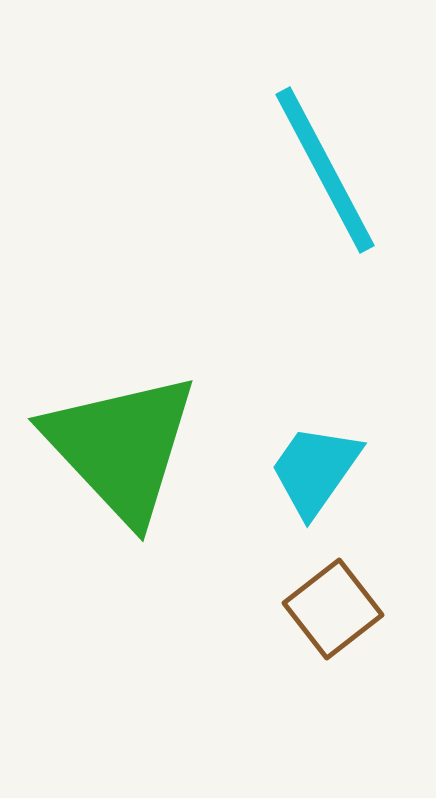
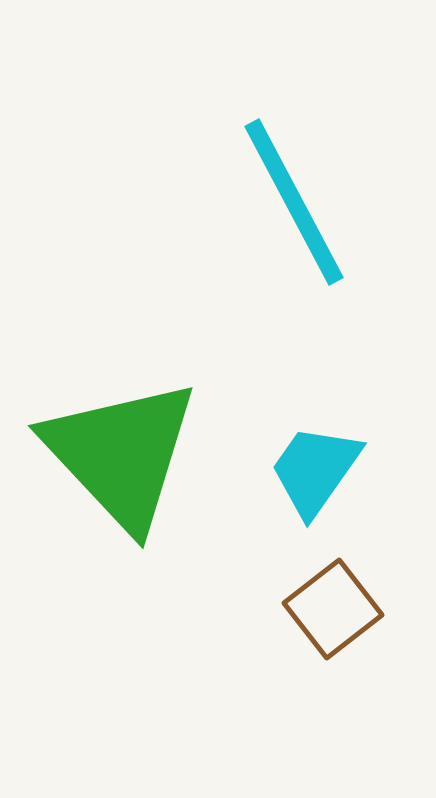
cyan line: moved 31 px left, 32 px down
green triangle: moved 7 px down
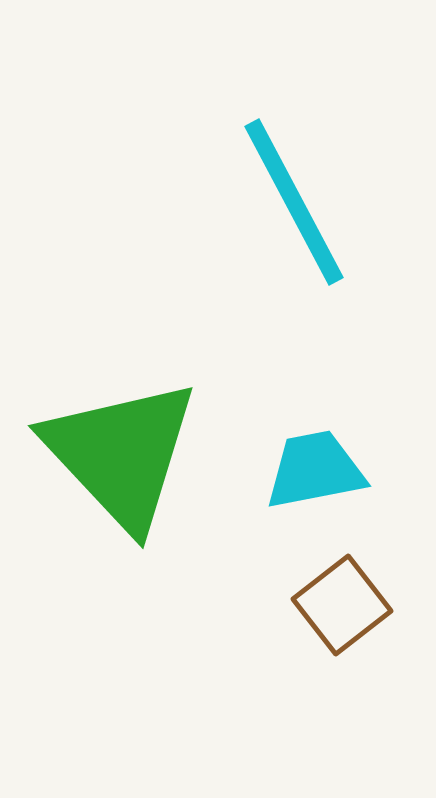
cyan trapezoid: rotated 44 degrees clockwise
brown square: moved 9 px right, 4 px up
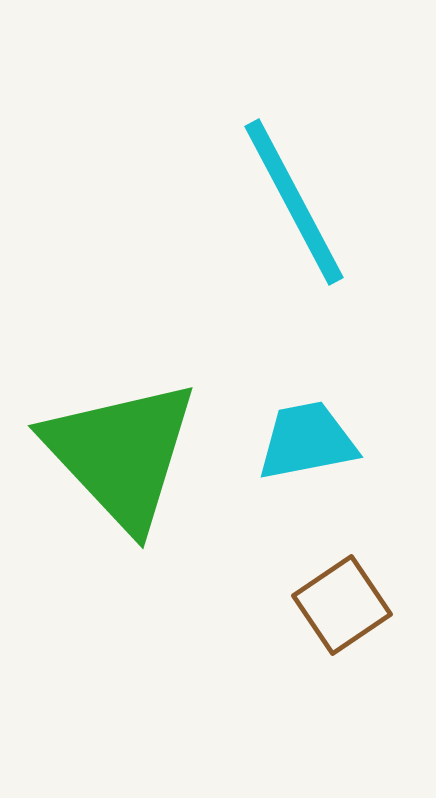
cyan trapezoid: moved 8 px left, 29 px up
brown square: rotated 4 degrees clockwise
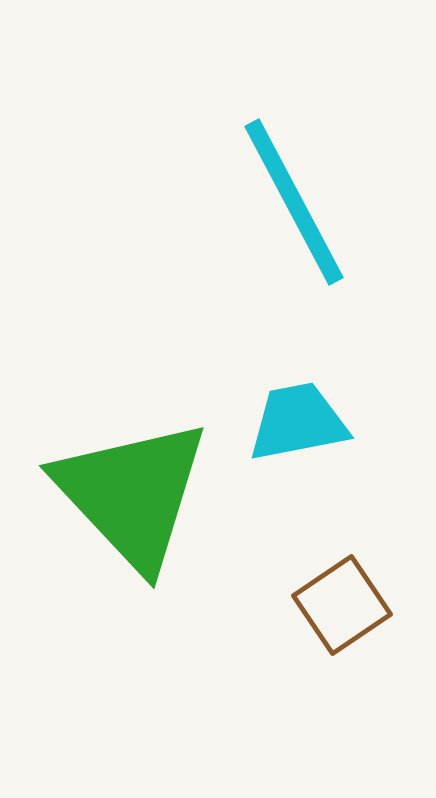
cyan trapezoid: moved 9 px left, 19 px up
green triangle: moved 11 px right, 40 px down
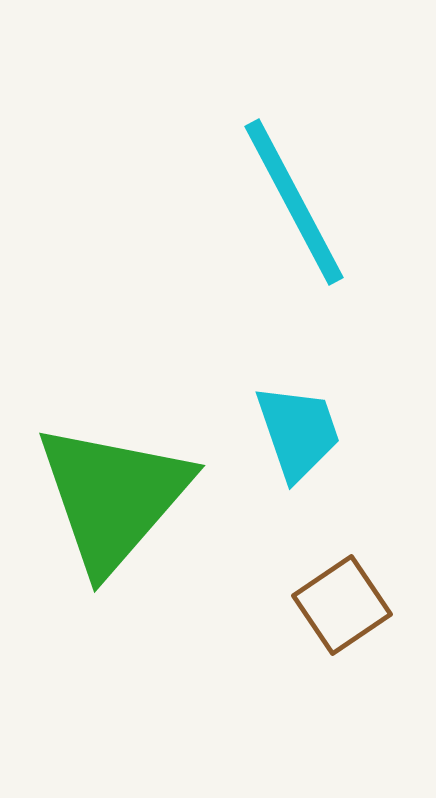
cyan trapezoid: moved 10 px down; rotated 82 degrees clockwise
green triangle: moved 19 px left, 3 px down; rotated 24 degrees clockwise
